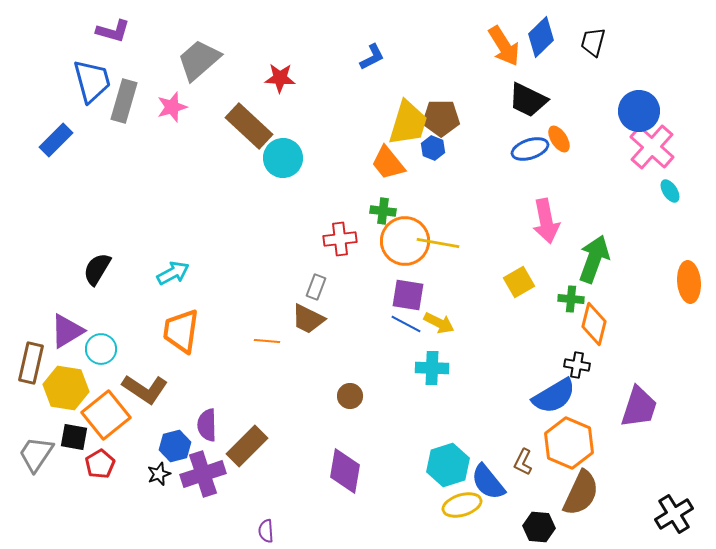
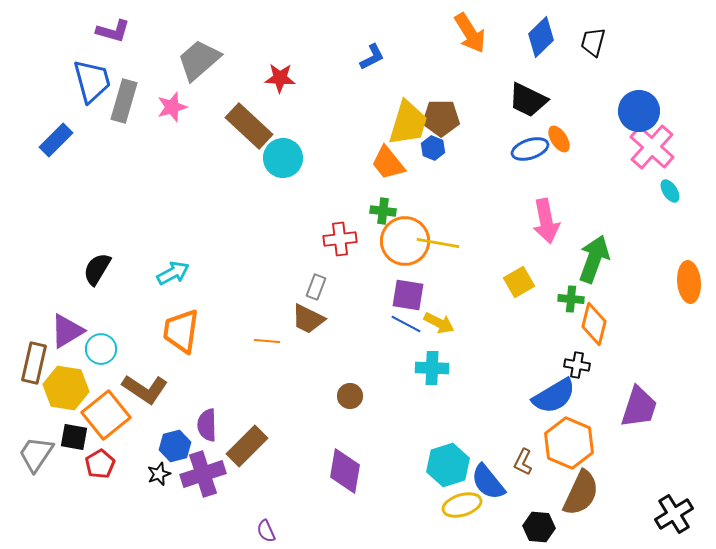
orange arrow at (504, 46): moved 34 px left, 13 px up
brown rectangle at (31, 363): moved 3 px right
purple semicircle at (266, 531): rotated 20 degrees counterclockwise
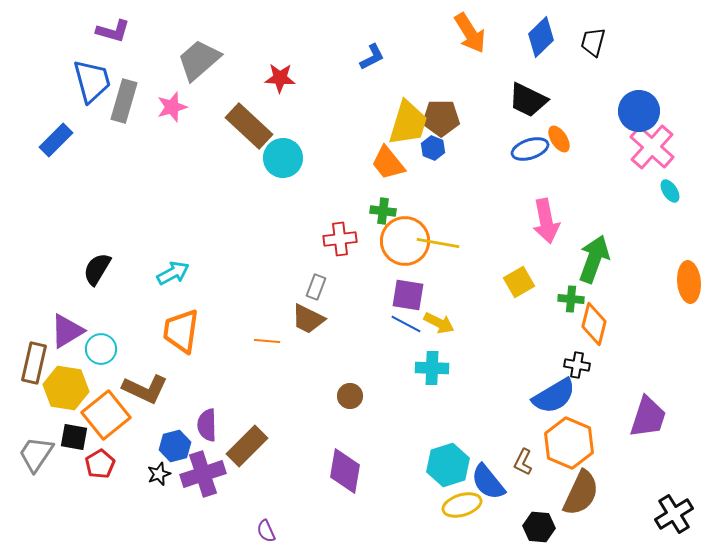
brown L-shape at (145, 389): rotated 9 degrees counterclockwise
purple trapezoid at (639, 407): moved 9 px right, 10 px down
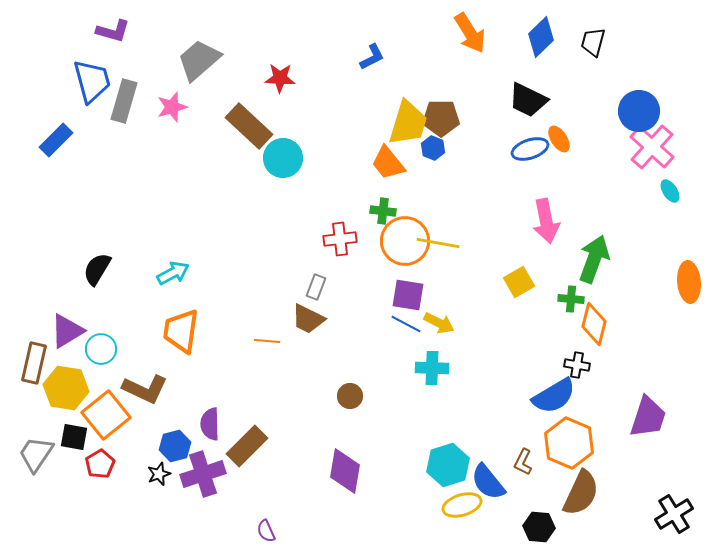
purple semicircle at (207, 425): moved 3 px right, 1 px up
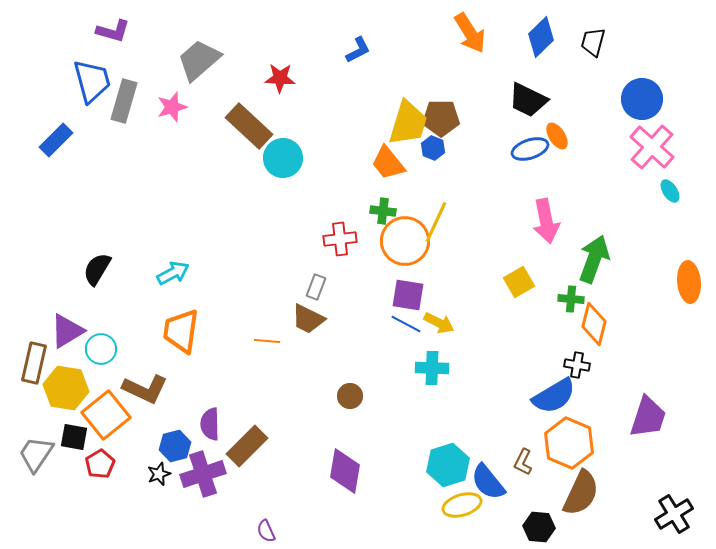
blue L-shape at (372, 57): moved 14 px left, 7 px up
blue circle at (639, 111): moved 3 px right, 12 px up
orange ellipse at (559, 139): moved 2 px left, 3 px up
yellow line at (438, 243): moved 2 px left, 21 px up; rotated 75 degrees counterclockwise
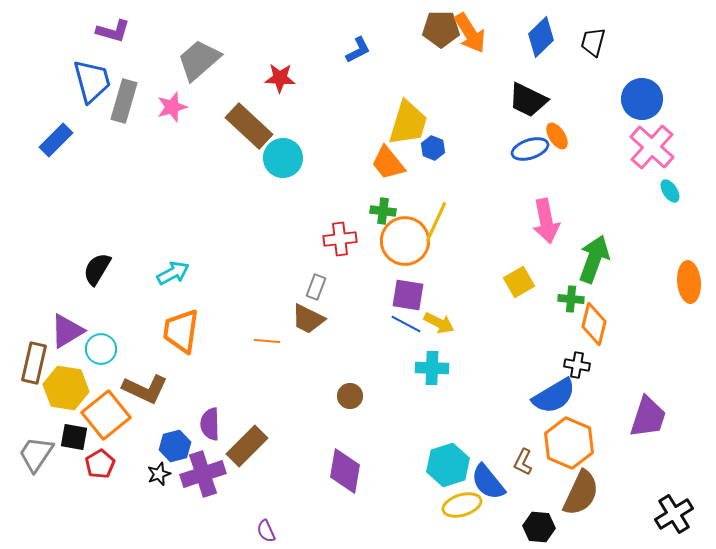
brown pentagon at (441, 118): moved 89 px up
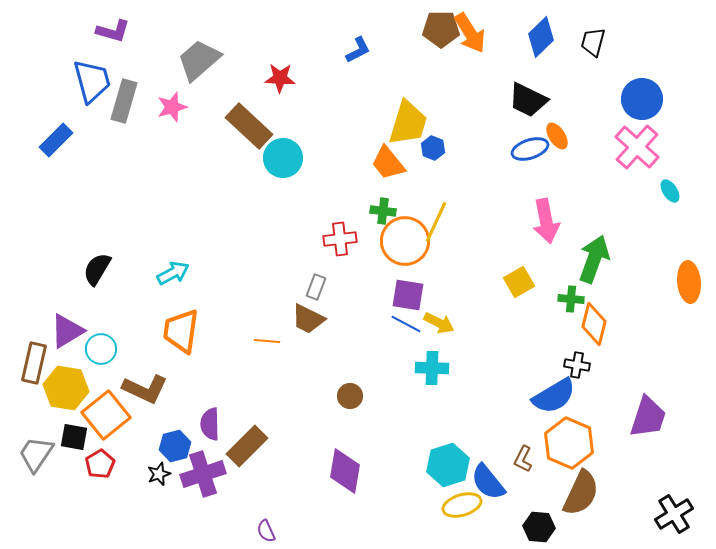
pink cross at (652, 147): moved 15 px left
brown L-shape at (523, 462): moved 3 px up
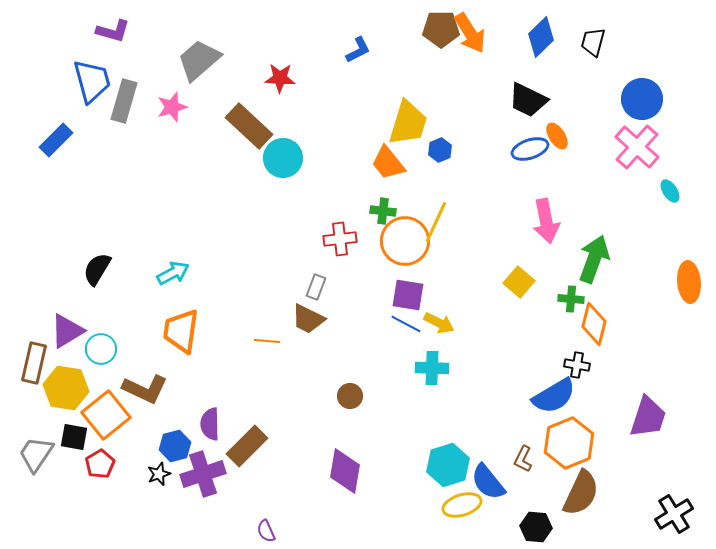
blue hexagon at (433, 148): moved 7 px right, 2 px down; rotated 15 degrees clockwise
yellow square at (519, 282): rotated 20 degrees counterclockwise
orange hexagon at (569, 443): rotated 15 degrees clockwise
black hexagon at (539, 527): moved 3 px left
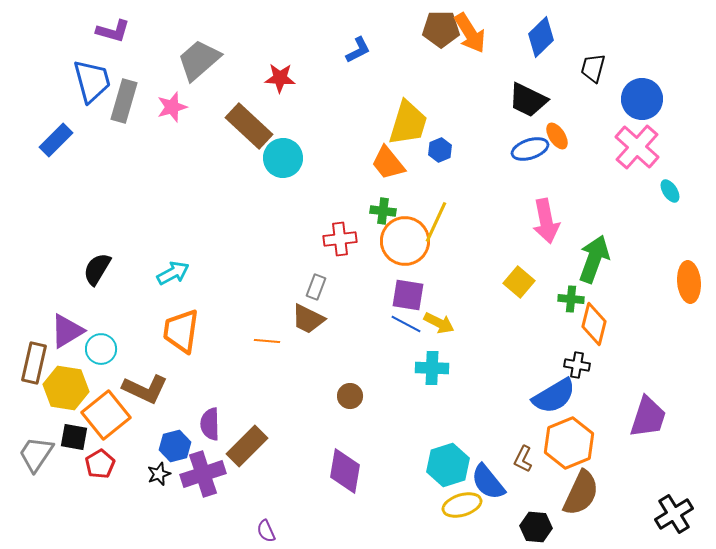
black trapezoid at (593, 42): moved 26 px down
